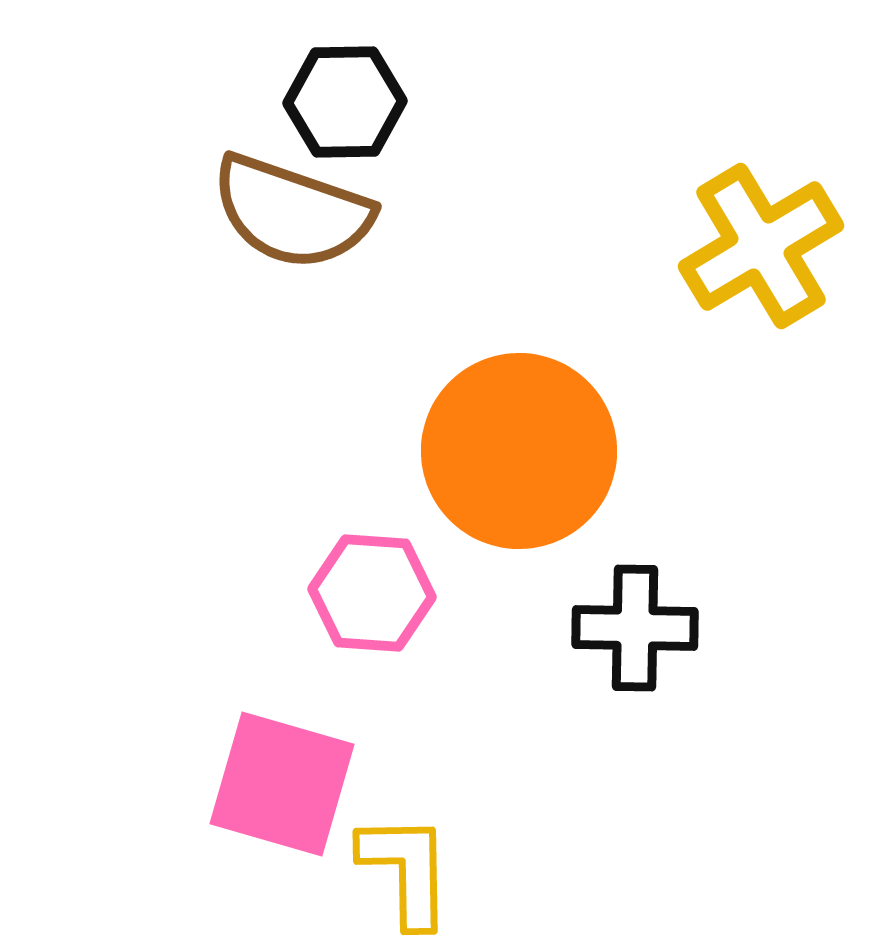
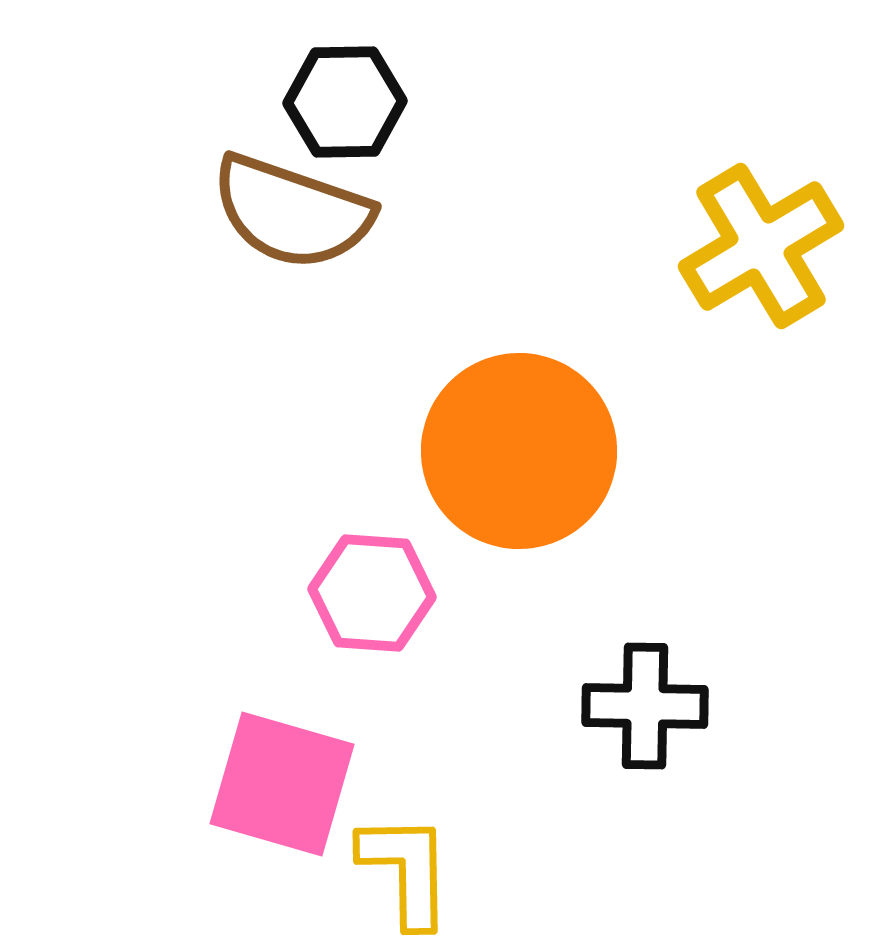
black cross: moved 10 px right, 78 px down
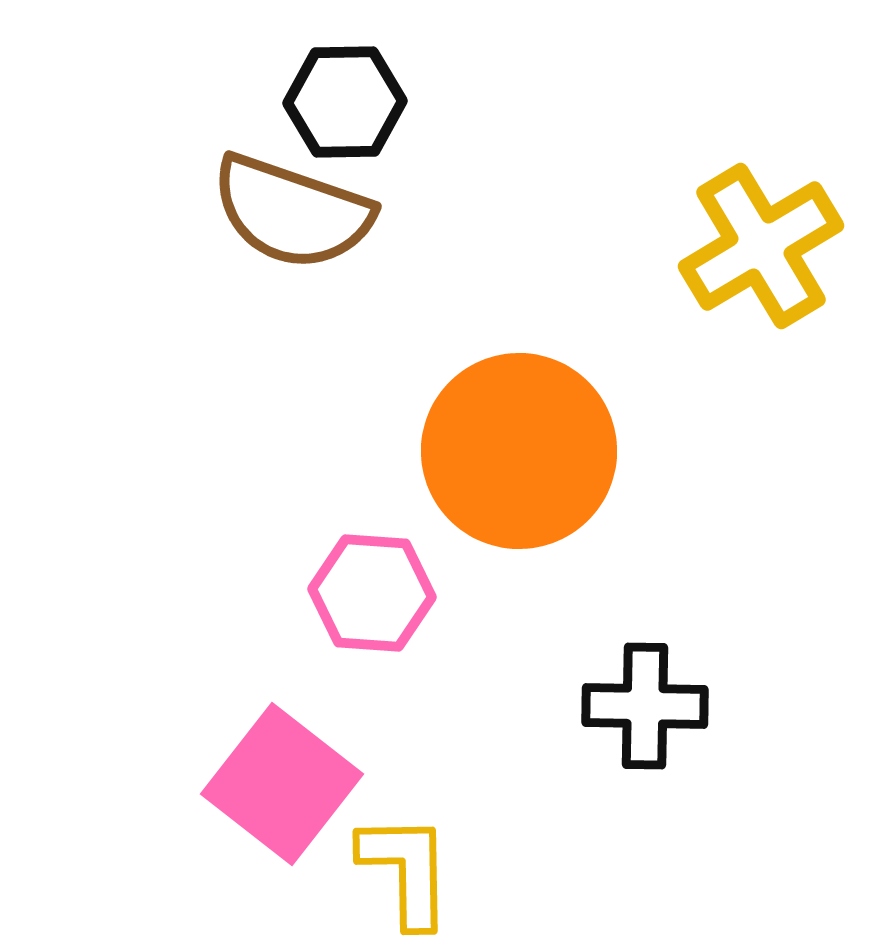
pink square: rotated 22 degrees clockwise
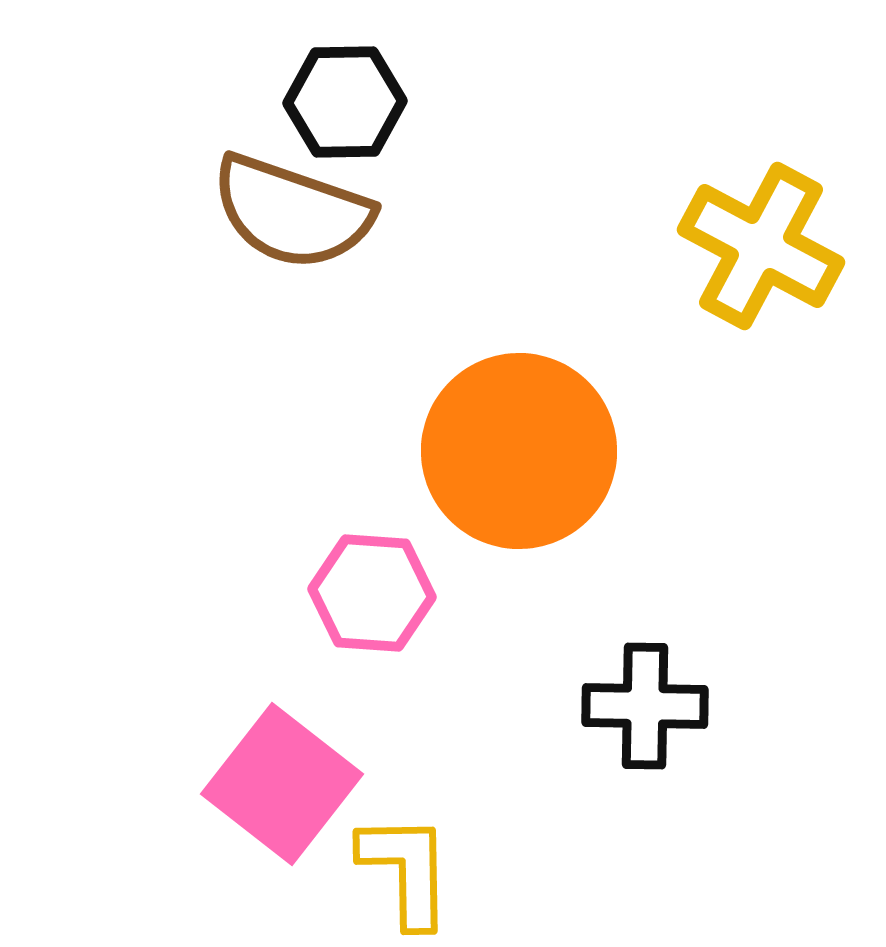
yellow cross: rotated 31 degrees counterclockwise
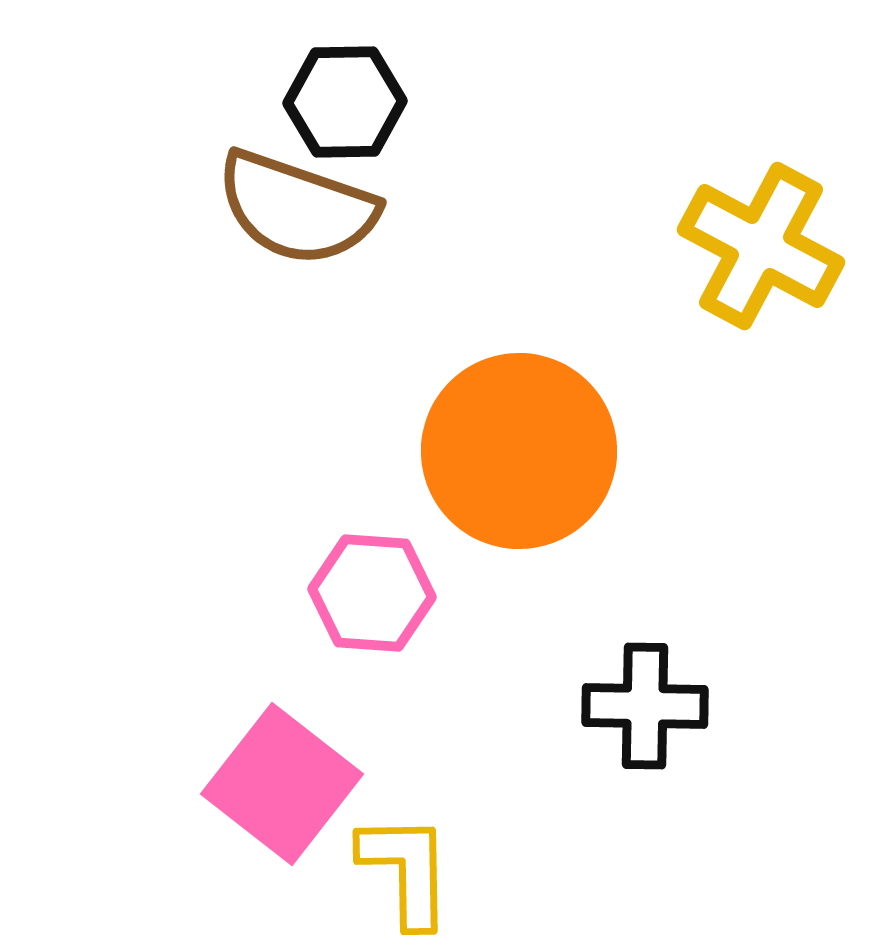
brown semicircle: moved 5 px right, 4 px up
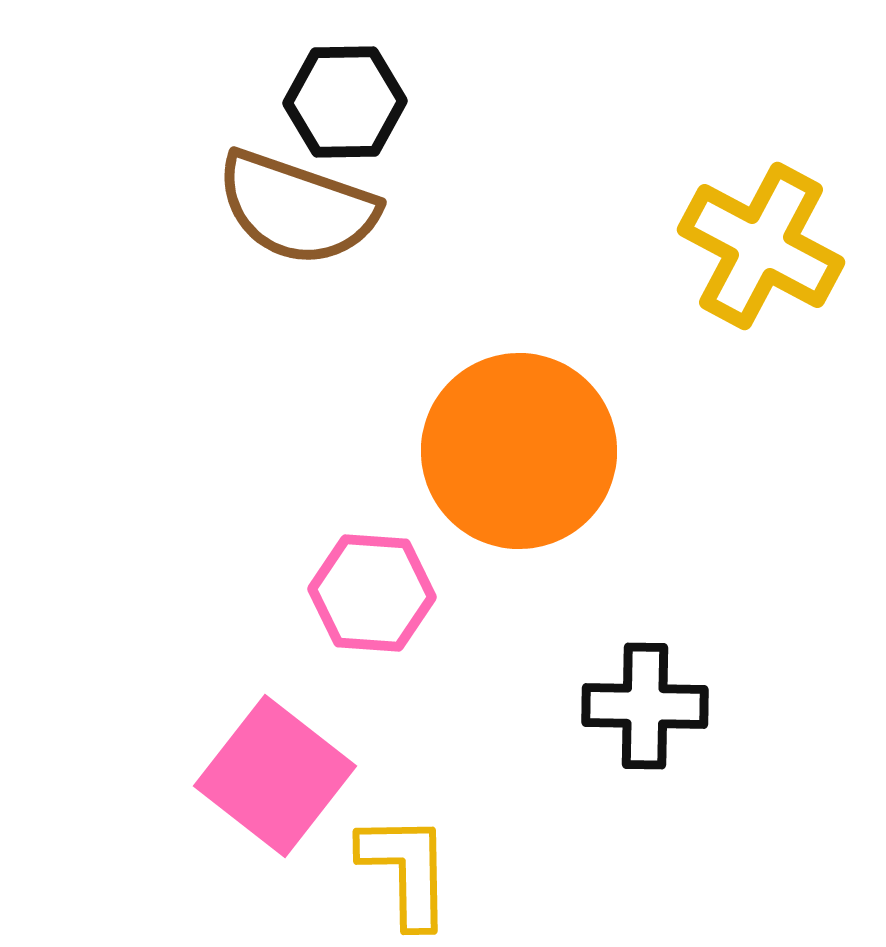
pink square: moved 7 px left, 8 px up
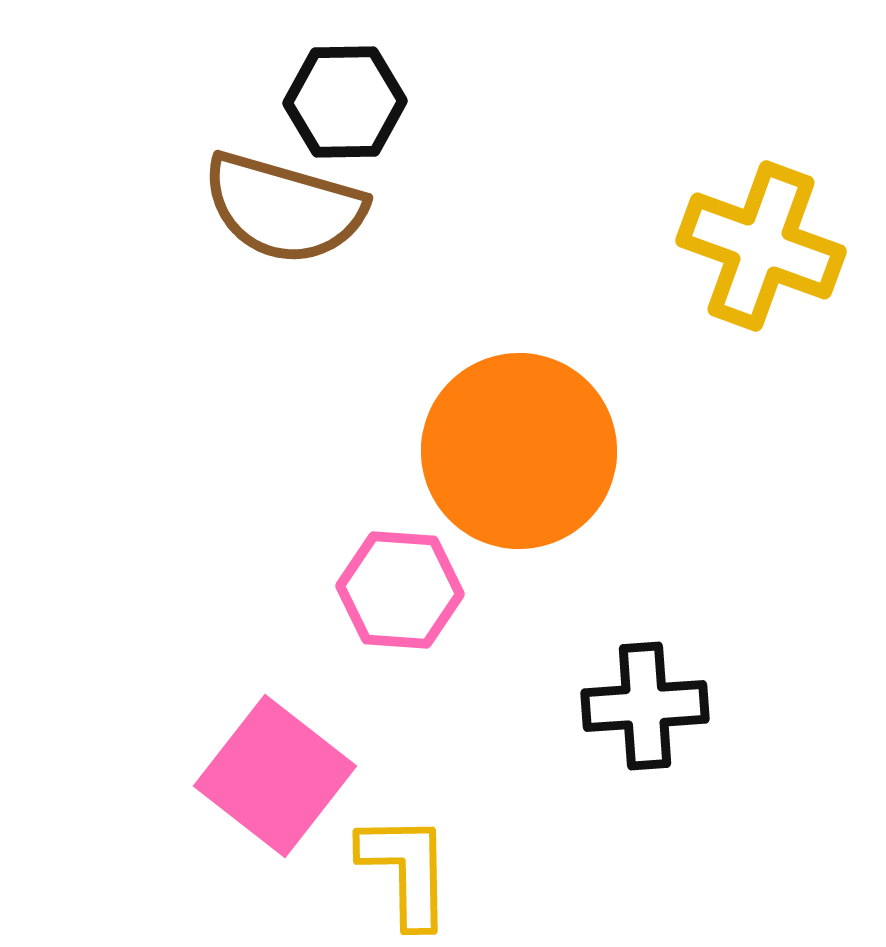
brown semicircle: moved 13 px left; rotated 3 degrees counterclockwise
yellow cross: rotated 8 degrees counterclockwise
pink hexagon: moved 28 px right, 3 px up
black cross: rotated 5 degrees counterclockwise
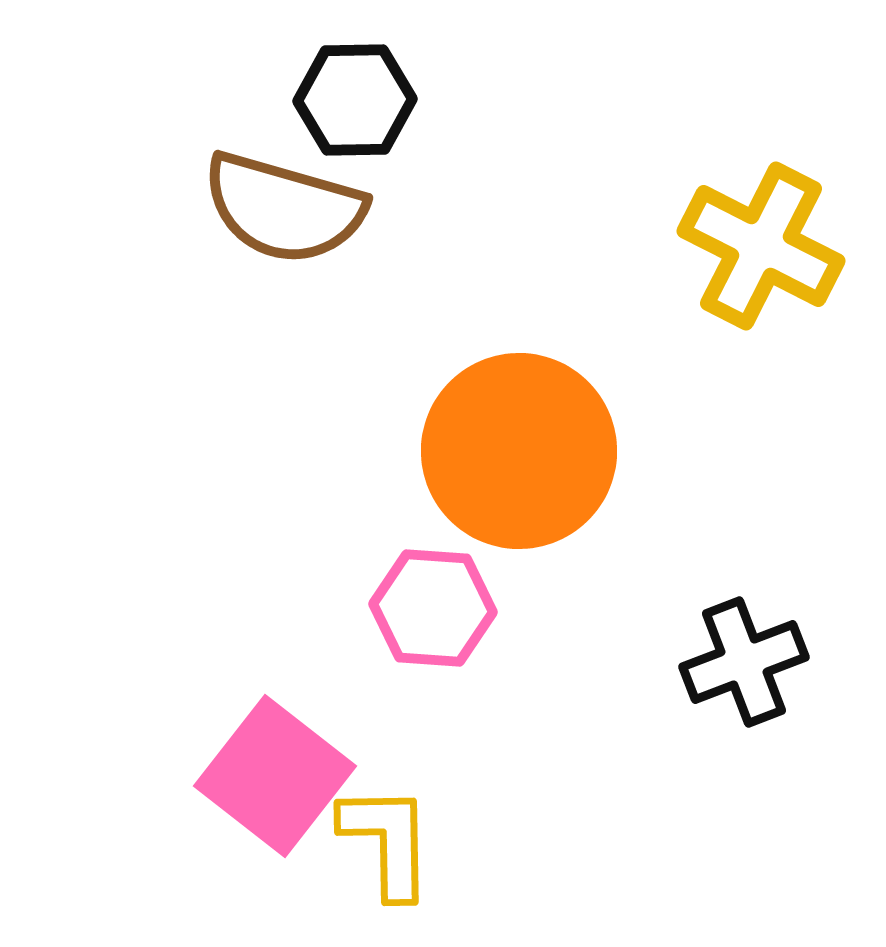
black hexagon: moved 10 px right, 2 px up
yellow cross: rotated 7 degrees clockwise
pink hexagon: moved 33 px right, 18 px down
black cross: moved 99 px right, 44 px up; rotated 17 degrees counterclockwise
yellow L-shape: moved 19 px left, 29 px up
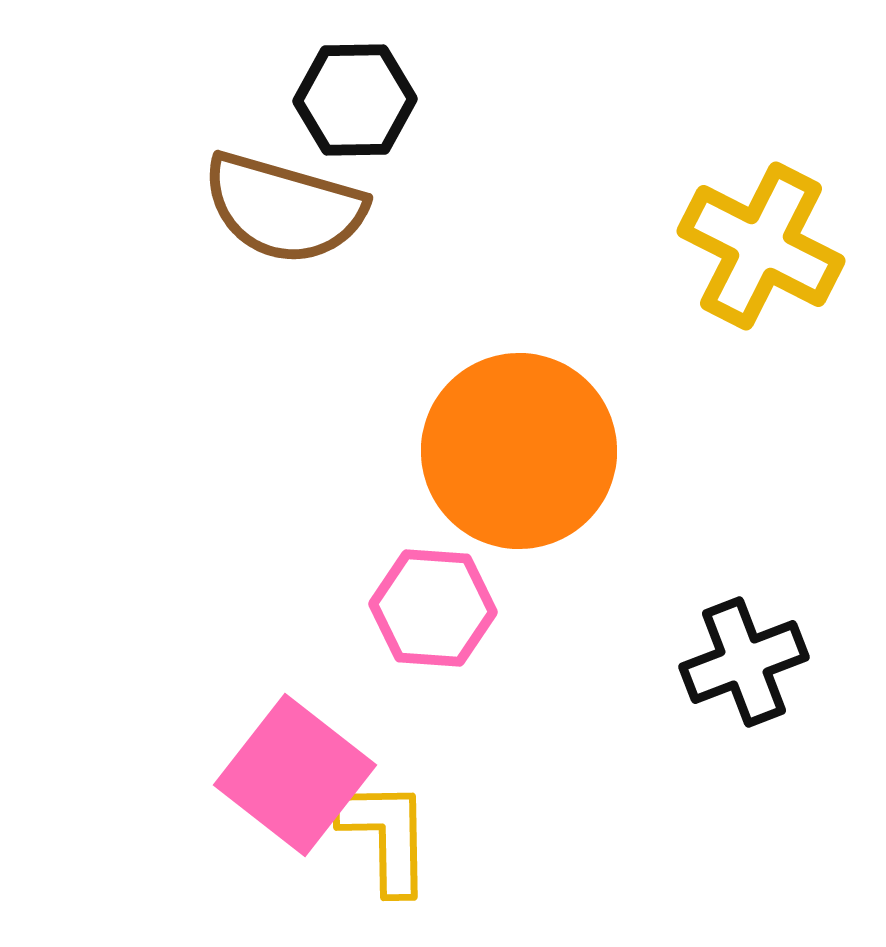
pink square: moved 20 px right, 1 px up
yellow L-shape: moved 1 px left, 5 px up
